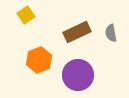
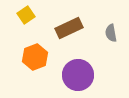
brown rectangle: moved 8 px left, 4 px up
orange hexagon: moved 4 px left, 3 px up
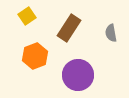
yellow square: moved 1 px right, 1 px down
brown rectangle: rotated 32 degrees counterclockwise
orange hexagon: moved 1 px up
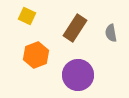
yellow square: rotated 30 degrees counterclockwise
brown rectangle: moved 6 px right
orange hexagon: moved 1 px right, 1 px up
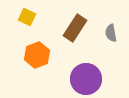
yellow square: moved 1 px down
orange hexagon: moved 1 px right
purple circle: moved 8 px right, 4 px down
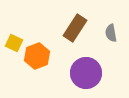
yellow square: moved 13 px left, 26 px down
orange hexagon: moved 1 px down
purple circle: moved 6 px up
